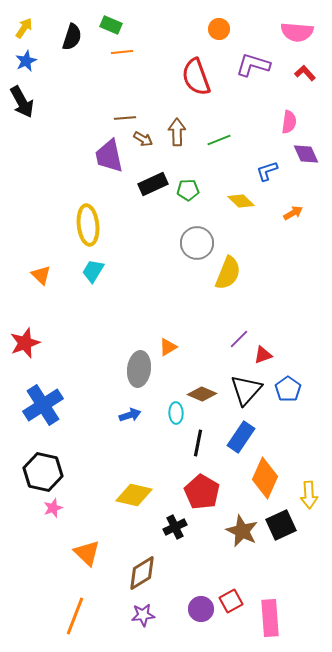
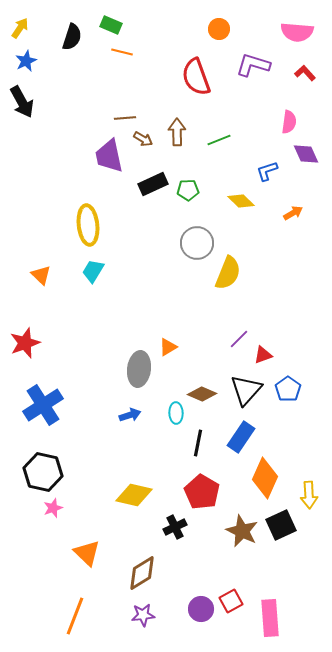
yellow arrow at (24, 28): moved 4 px left
orange line at (122, 52): rotated 20 degrees clockwise
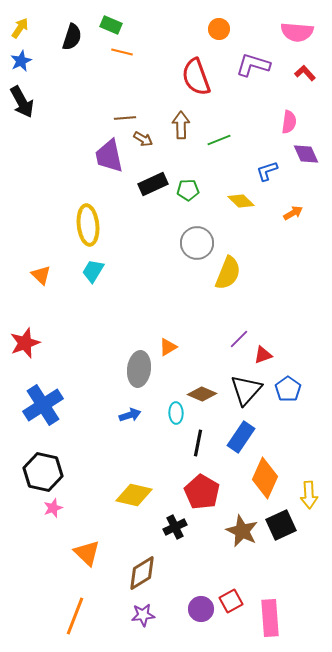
blue star at (26, 61): moved 5 px left
brown arrow at (177, 132): moved 4 px right, 7 px up
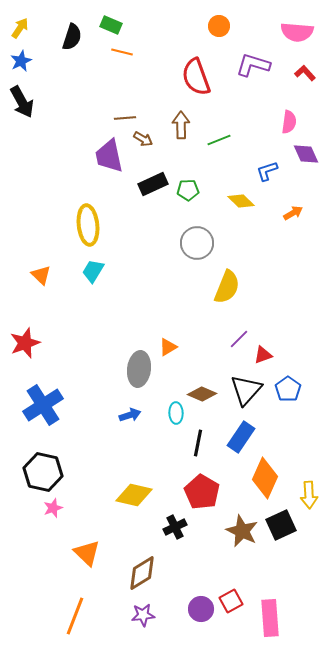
orange circle at (219, 29): moved 3 px up
yellow semicircle at (228, 273): moved 1 px left, 14 px down
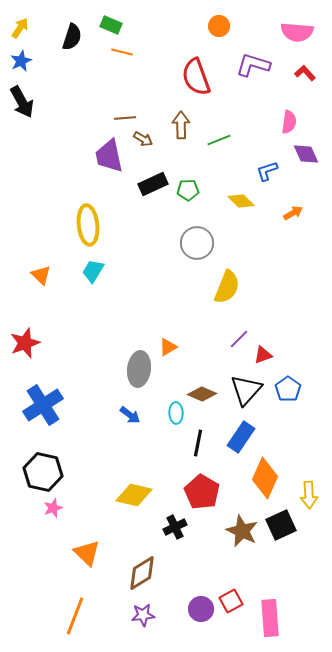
blue arrow at (130, 415): rotated 55 degrees clockwise
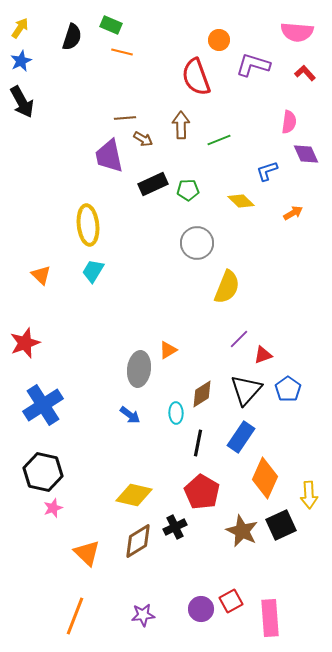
orange circle at (219, 26): moved 14 px down
orange triangle at (168, 347): moved 3 px down
brown diamond at (202, 394): rotated 56 degrees counterclockwise
brown diamond at (142, 573): moved 4 px left, 32 px up
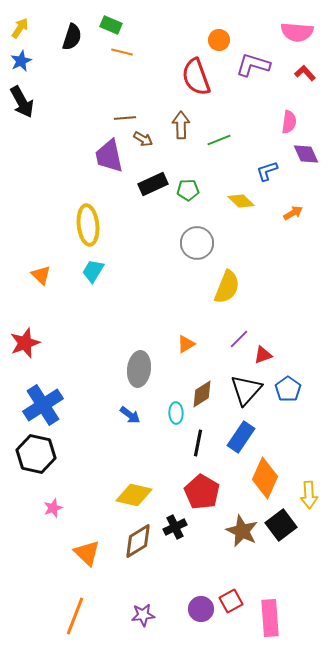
orange triangle at (168, 350): moved 18 px right, 6 px up
black hexagon at (43, 472): moved 7 px left, 18 px up
black square at (281, 525): rotated 12 degrees counterclockwise
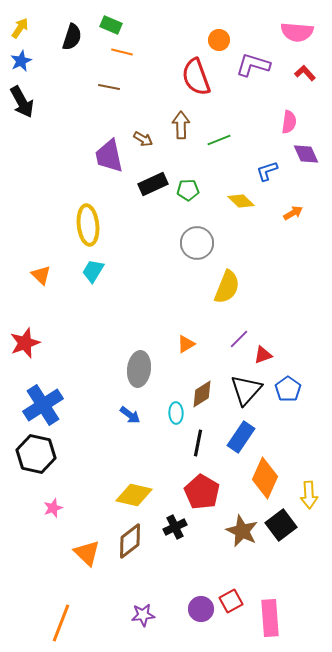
brown line at (125, 118): moved 16 px left, 31 px up; rotated 15 degrees clockwise
brown diamond at (138, 541): moved 8 px left; rotated 6 degrees counterclockwise
orange line at (75, 616): moved 14 px left, 7 px down
